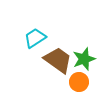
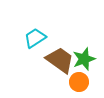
brown trapezoid: moved 2 px right
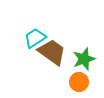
brown trapezoid: moved 8 px left, 8 px up
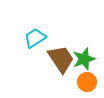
brown trapezoid: moved 9 px right, 7 px down; rotated 20 degrees clockwise
orange circle: moved 8 px right
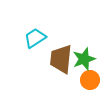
brown trapezoid: rotated 140 degrees counterclockwise
orange circle: moved 3 px right, 2 px up
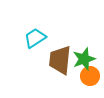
brown trapezoid: moved 1 px left, 1 px down
orange circle: moved 4 px up
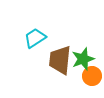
green star: moved 1 px left
orange circle: moved 2 px right
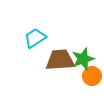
brown trapezoid: rotated 80 degrees clockwise
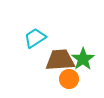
green star: rotated 15 degrees counterclockwise
orange circle: moved 23 px left, 3 px down
